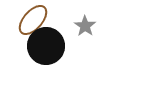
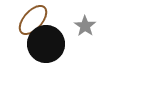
black circle: moved 2 px up
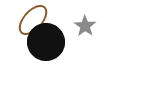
black circle: moved 2 px up
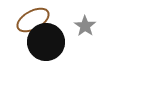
brown ellipse: rotated 20 degrees clockwise
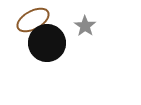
black circle: moved 1 px right, 1 px down
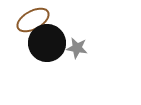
gray star: moved 8 px left, 22 px down; rotated 25 degrees counterclockwise
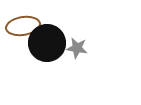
brown ellipse: moved 10 px left, 6 px down; rotated 20 degrees clockwise
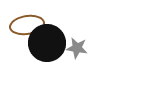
brown ellipse: moved 4 px right, 1 px up
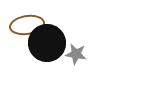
gray star: moved 1 px left, 6 px down
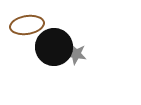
black circle: moved 7 px right, 4 px down
